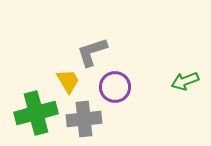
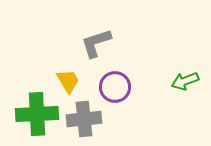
gray L-shape: moved 4 px right, 9 px up
green cross: moved 1 px right, 1 px down; rotated 12 degrees clockwise
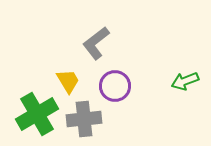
gray L-shape: rotated 20 degrees counterclockwise
purple circle: moved 1 px up
green cross: rotated 27 degrees counterclockwise
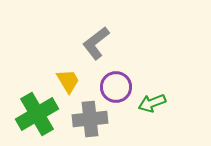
green arrow: moved 33 px left, 22 px down
purple circle: moved 1 px right, 1 px down
gray cross: moved 6 px right
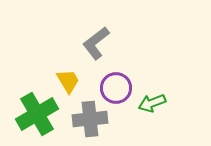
purple circle: moved 1 px down
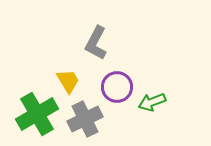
gray L-shape: rotated 24 degrees counterclockwise
purple circle: moved 1 px right, 1 px up
green arrow: moved 1 px up
gray cross: moved 5 px left; rotated 20 degrees counterclockwise
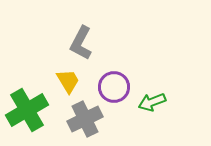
gray L-shape: moved 15 px left
purple circle: moved 3 px left
green cross: moved 10 px left, 4 px up
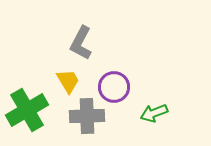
green arrow: moved 2 px right, 11 px down
gray cross: moved 2 px right, 3 px up; rotated 24 degrees clockwise
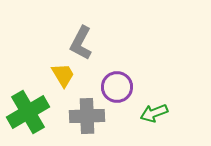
yellow trapezoid: moved 5 px left, 6 px up
purple circle: moved 3 px right
green cross: moved 1 px right, 2 px down
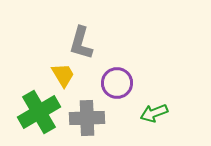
gray L-shape: rotated 12 degrees counterclockwise
purple circle: moved 4 px up
green cross: moved 11 px right
gray cross: moved 2 px down
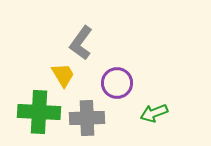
gray L-shape: rotated 20 degrees clockwise
green cross: rotated 33 degrees clockwise
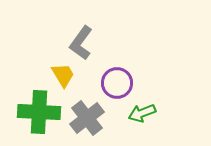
green arrow: moved 12 px left
gray cross: rotated 36 degrees counterclockwise
